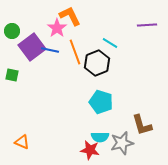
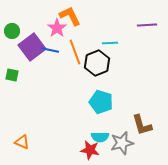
cyan line: rotated 35 degrees counterclockwise
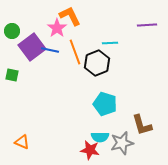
cyan pentagon: moved 4 px right, 2 px down
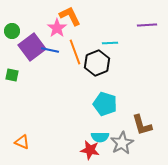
gray star: rotated 15 degrees counterclockwise
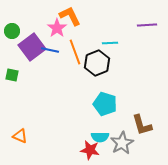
orange triangle: moved 2 px left, 6 px up
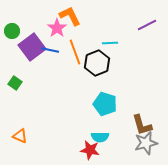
purple line: rotated 24 degrees counterclockwise
green square: moved 3 px right, 8 px down; rotated 24 degrees clockwise
gray star: moved 24 px right; rotated 15 degrees clockwise
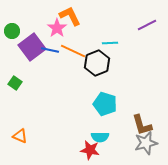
orange line: moved 2 px left, 1 px up; rotated 45 degrees counterclockwise
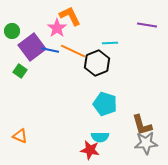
purple line: rotated 36 degrees clockwise
green square: moved 5 px right, 12 px up
gray star: rotated 10 degrees clockwise
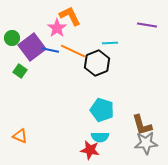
green circle: moved 7 px down
cyan pentagon: moved 3 px left, 6 px down
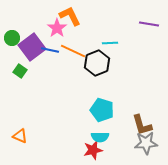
purple line: moved 2 px right, 1 px up
red star: moved 3 px right; rotated 24 degrees counterclockwise
